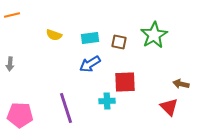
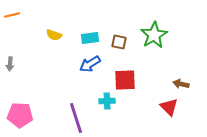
red square: moved 2 px up
purple line: moved 10 px right, 10 px down
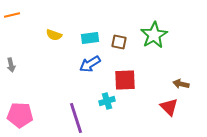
gray arrow: moved 1 px right, 1 px down; rotated 16 degrees counterclockwise
cyan cross: rotated 14 degrees counterclockwise
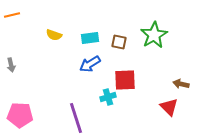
cyan cross: moved 1 px right, 4 px up
